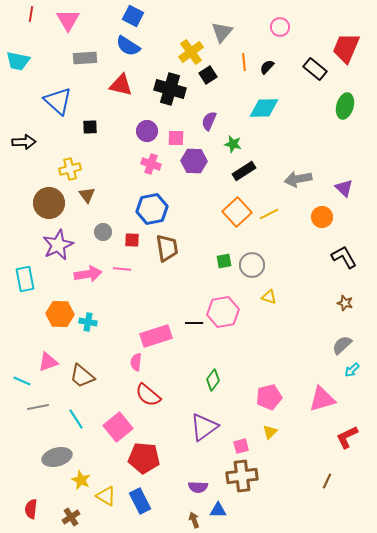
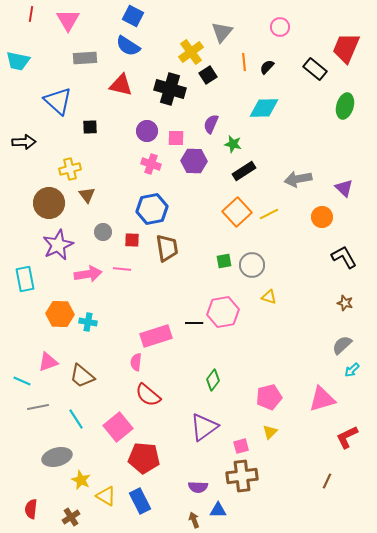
purple semicircle at (209, 121): moved 2 px right, 3 px down
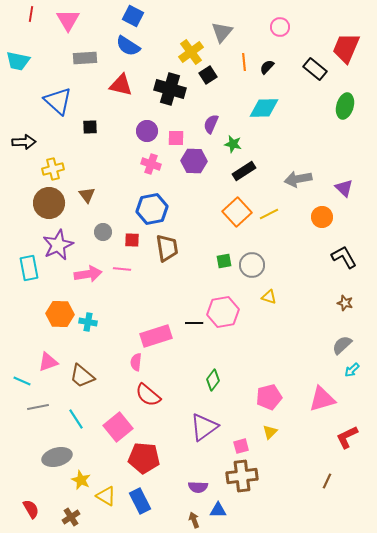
yellow cross at (70, 169): moved 17 px left
cyan rectangle at (25, 279): moved 4 px right, 11 px up
red semicircle at (31, 509): rotated 144 degrees clockwise
